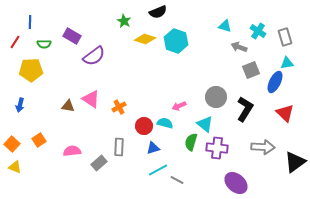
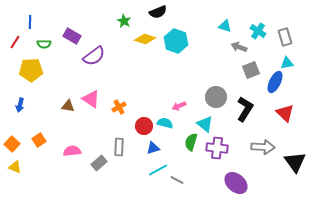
black triangle at (295, 162): rotated 30 degrees counterclockwise
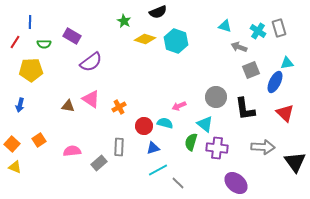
gray rectangle at (285, 37): moved 6 px left, 9 px up
purple semicircle at (94, 56): moved 3 px left, 6 px down
black L-shape at (245, 109): rotated 140 degrees clockwise
gray line at (177, 180): moved 1 px right, 3 px down; rotated 16 degrees clockwise
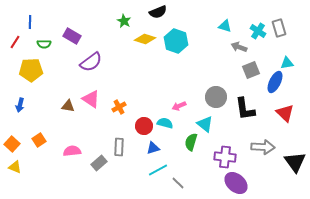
purple cross at (217, 148): moved 8 px right, 9 px down
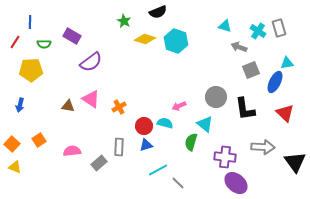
blue triangle at (153, 148): moved 7 px left, 3 px up
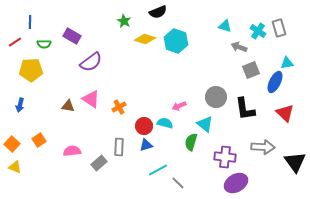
red line at (15, 42): rotated 24 degrees clockwise
purple ellipse at (236, 183): rotated 70 degrees counterclockwise
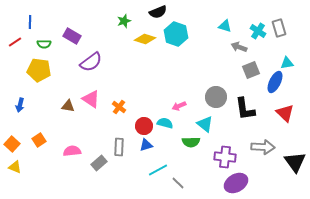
green star at (124, 21): rotated 24 degrees clockwise
cyan hexagon at (176, 41): moved 7 px up
yellow pentagon at (31, 70): moved 8 px right; rotated 10 degrees clockwise
orange cross at (119, 107): rotated 24 degrees counterclockwise
green semicircle at (191, 142): rotated 108 degrees counterclockwise
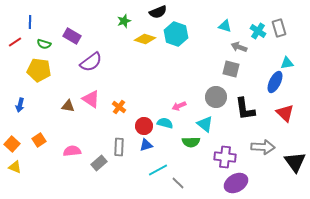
green semicircle at (44, 44): rotated 16 degrees clockwise
gray square at (251, 70): moved 20 px left, 1 px up; rotated 36 degrees clockwise
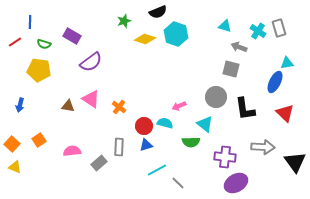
cyan line at (158, 170): moved 1 px left
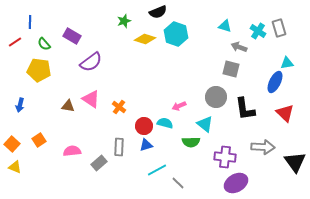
green semicircle at (44, 44): rotated 32 degrees clockwise
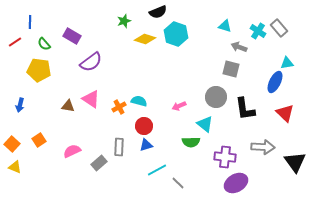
gray rectangle at (279, 28): rotated 24 degrees counterclockwise
orange cross at (119, 107): rotated 24 degrees clockwise
cyan semicircle at (165, 123): moved 26 px left, 22 px up
pink semicircle at (72, 151): rotated 18 degrees counterclockwise
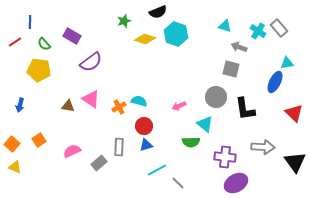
red triangle at (285, 113): moved 9 px right
